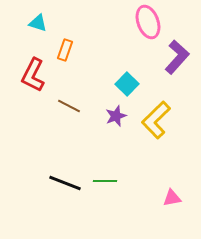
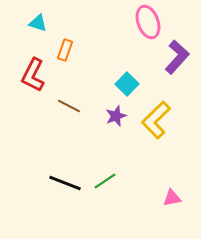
green line: rotated 35 degrees counterclockwise
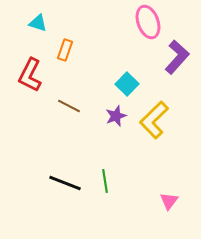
red L-shape: moved 3 px left
yellow L-shape: moved 2 px left
green line: rotated 65 degrees counterclockwise
pink triangle: moved 3 px left, 3 px down; rotated 42 degrees counterclockwise
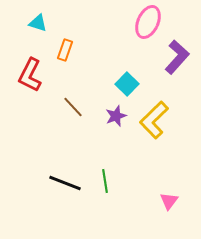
pink ellipse: rotated 44 degrees clockwise
brown line: moved 4 px right, 1 px down; rotated 20 degrees clockwise
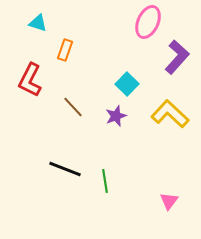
red L-shape: moved 5 px down
yellow L-shape: moved 16 px right, 6 px up; rotated 87 degrees clockwise
black line: moved 14 px up
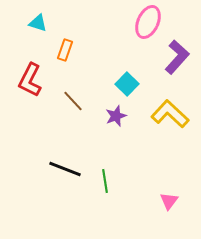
brown line: moved 6 px up
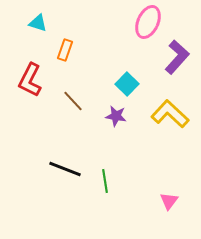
purple star: rotated 30 degrees clockwise
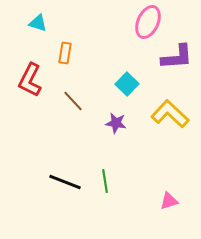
orange rectangle: moved 3 px down; rotated 10 degrees counterclockwise
purple L-shape: rotated 44 degrees clockwise
purple star: moved 7 px down
black line: moved 13 px down
pink triangle: rotated 36 degrees clockwise
